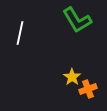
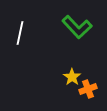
green L-shape: moved 7 px down; rotated 12 degrees counterclockwise
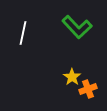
white line: moved 3 px right
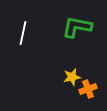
green L-shape: rotated 144 degrees clockwise
yellow star: rotated 24 degrees clockwise
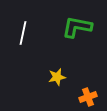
yellow star: moved 15 px left
orange cross: moved 8 px down
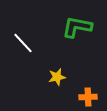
white line: moved 10 px down; rotated 55 degrees counterclockwise
orange cross: rotated 18 degrees clockwise
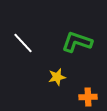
green L-shape: moved 15 px down; rotated 8 degrees clockwise
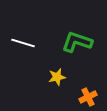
white line: rotated 30 degrees counterclockwise
orange cross: rotated 24 degrees counterclockwise
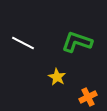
white line: rotated 10 degrees clockwise
yellow star: rotated 30 degrees counterclockwise
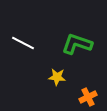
green L-shape: moved 2 px down
yellow star: rotated 24 degrees counterclockwise
